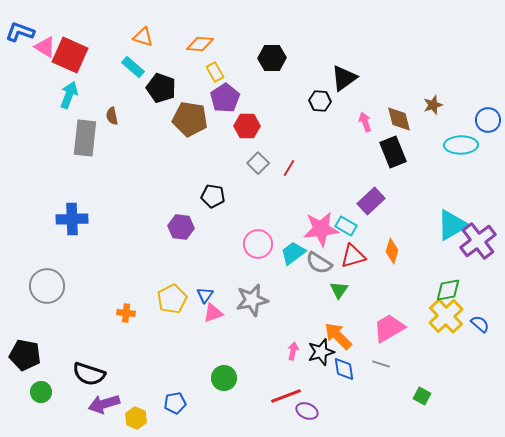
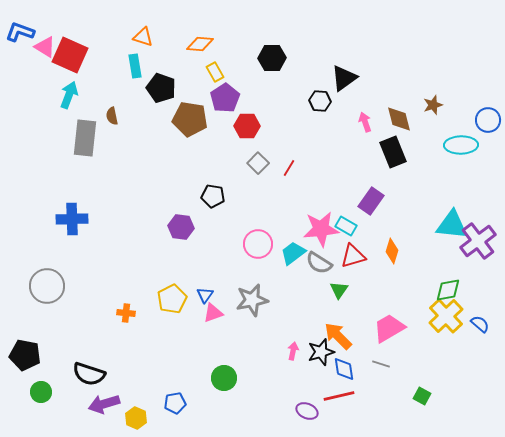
cyan rectangle at (133, 67): moved 2 px right, 1 px up; rotated 40 degrees clockwise
purple rectangle at (371, 201): rotated 12 degrees counterclockwise
cyan triangle at (452, 225): rotated 36 degrees clockwise
red line at (286, 396): moved 53 px right; rotated 8 degrees clockwise
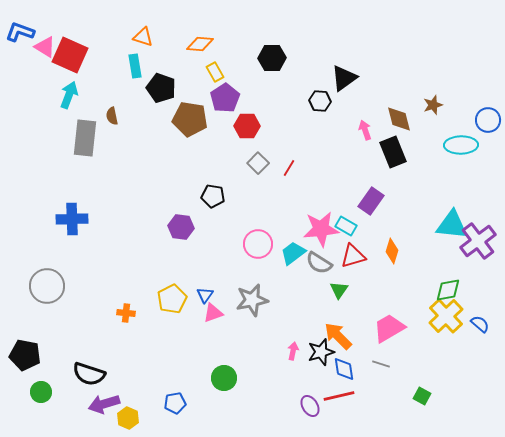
pink arrow at (365, 122): moved 8 px down
purple ellipse at (307, 411): moved 3 px right, 5 px up; rotated 35 degrees clockwise
yellow hexagon at (136, 418): moved 8 px left
